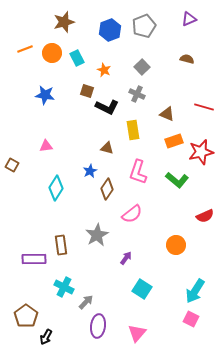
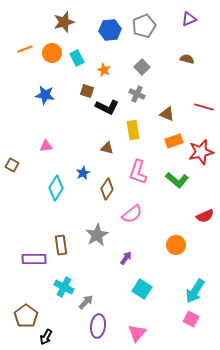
blue hexagon at (110, 30): rotated 15 degrees clockwise
blue star at (90, 171): moved 7 px left, 2 px down
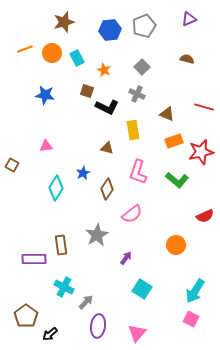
black arrow at (46, 337): moved 4 px right, 3 px up; rotated 21 degrees clockwise
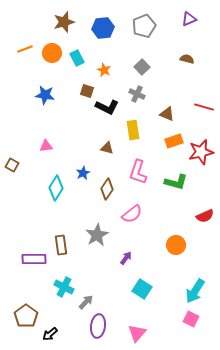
blue hexagon at (110, 30): moved 7 px left, 2 px up
green L-shape at (177, 180): moved 1 px left, 2 px down; rotated 25 degrees counterclockwise
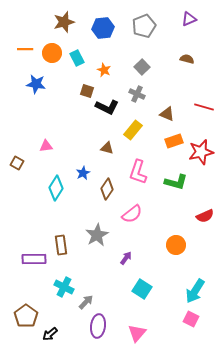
orange line at (25, 49): rotated 21 degrees clockwise
blue star at (45, 95): moved 9 px left, 11 px up
yellow rectangle at (133, 130): rotated 48 degrees clockwise
brown square at (12, 165): moved 5 px right, 2 px up
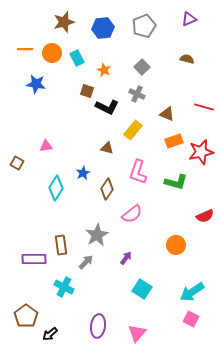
cyan arrow at (195, 291): moved 3 px left, 1 px down; rotated 25 degrees clockwise
gray arrow at (86, 302): moved 40 px up
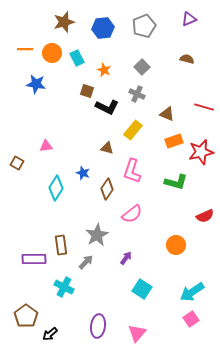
pink L-shape at (138, 172): moved 6 px left, 1 px up
blue star at (83, 173): rotated 24 degrees counterclockwise
pink square at (191, 319): rotated 28 degrees clockwise
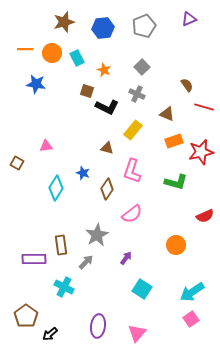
brown semicircle at (187, 59): moved 26 px down; rotated 40 degrees clockwise
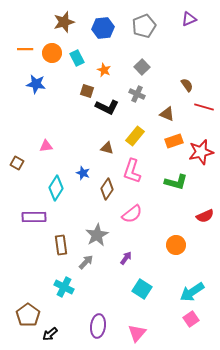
yellow rectangle at (133, 130): moved 2 px right, 6 px down
purple rectangle at (34, 259): moved 42 px up
brown pentagon at (26, 316): moved 2 px right, 1 px up
